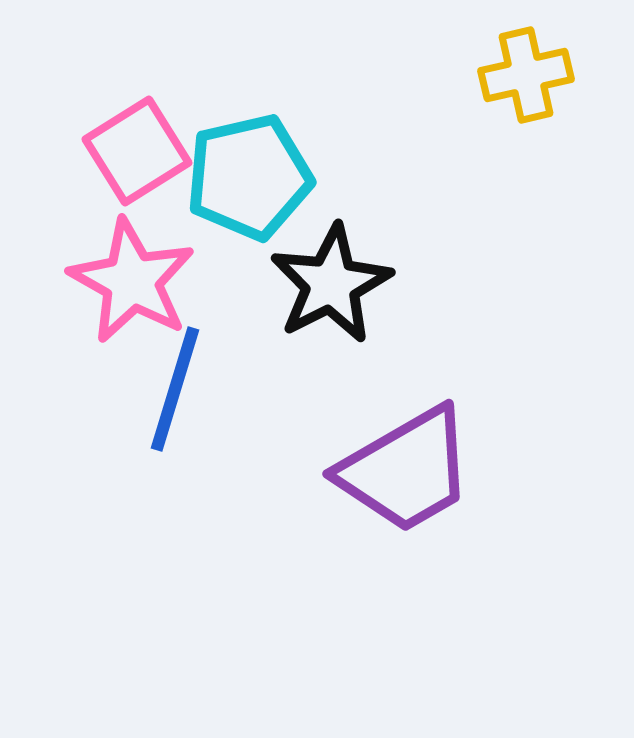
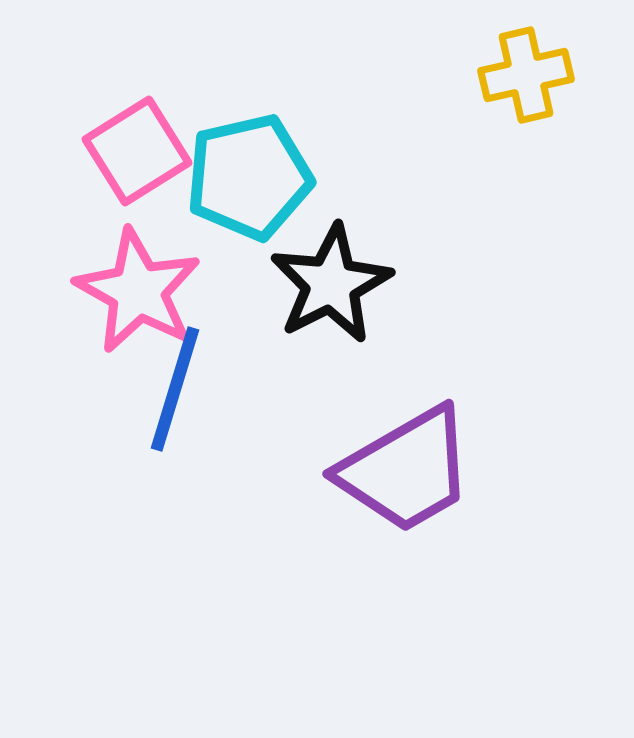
pink star: moved 6 px right, 10 px down
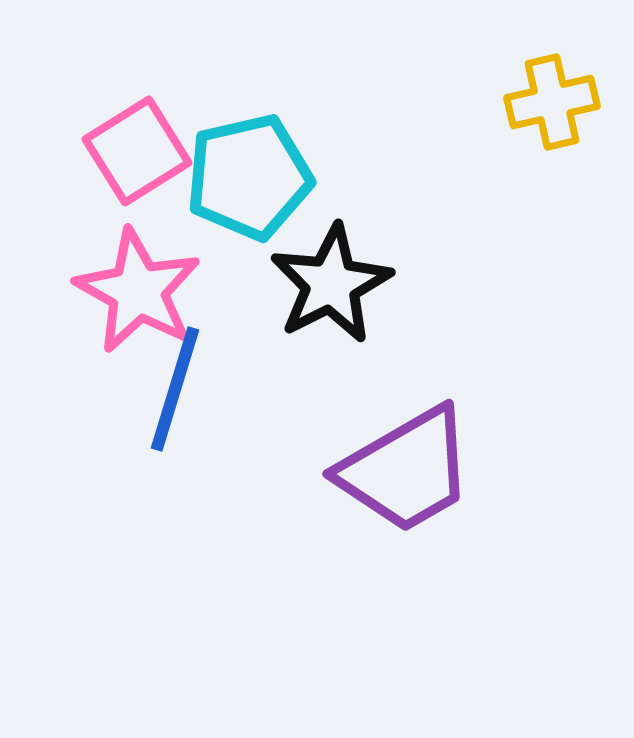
yellow cross: moved 26 px right, 27 px down
